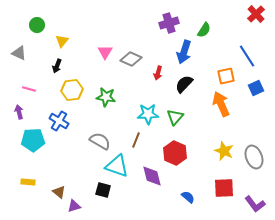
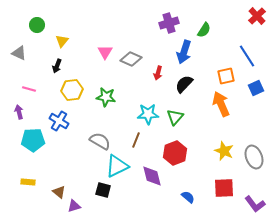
red cross: moved 1 px right, 2 px down
red hexagon: rotated 15 degrees clockwise
cyan triangle: rotated 45 degrees counterclockwise
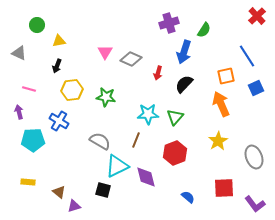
yellow triangle: moved 3 px left; rotated 40 degrees clockwise
yellow star: moved 6 px left, 10 px up; rotated 18 degrees clockwise
purple diamond: moved 6 px left, 1 px down
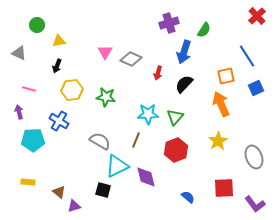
red hexagon: moved 1 px right, 3 px up
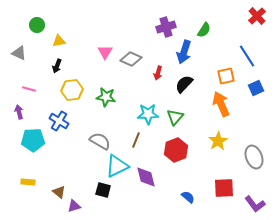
purple cross: moved 3 px left, 4 px down
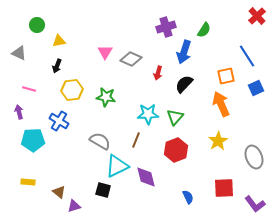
blue semicircle: rotated 24 degrees clockwise
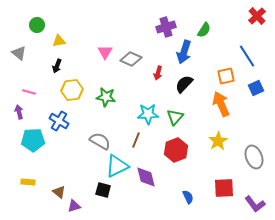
gray triangle: rotated 14 degrees clockwise
pink line: moved 3 px down
